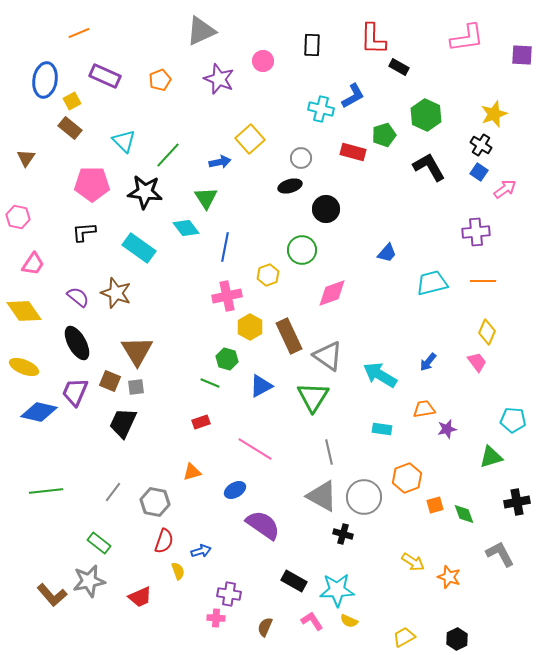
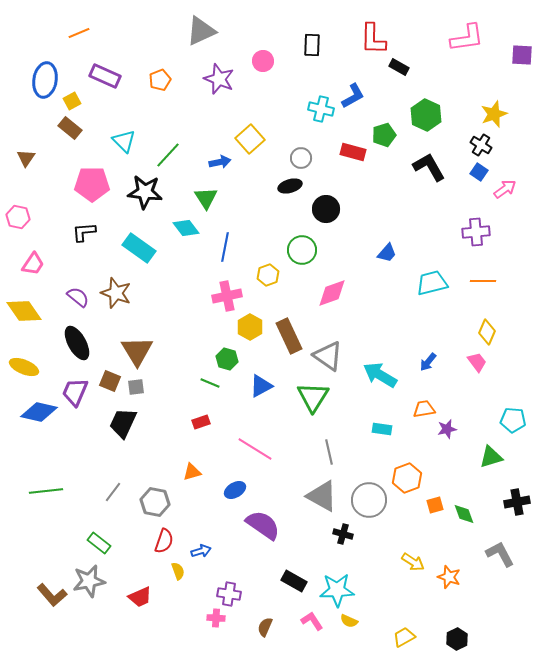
gray circle at (364, 497): moved 5 px right, 3 px down
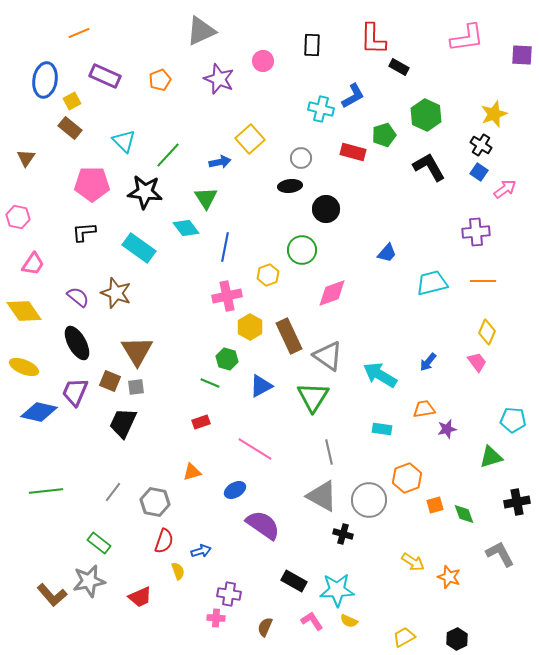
black ellipse at (290, 186): rotated 10 degrees clockwise
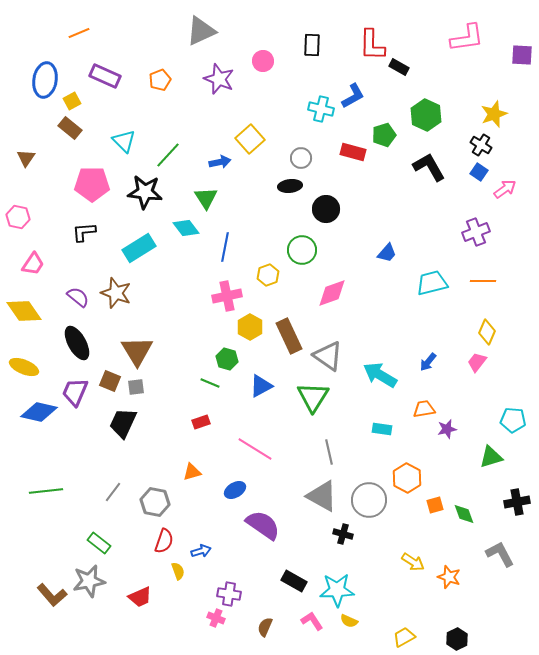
red L-shape at (373, 39): moved 1 px left, 6 px down
purple cross at (476, 232): rotated 16 degrees counterclockwise
cyan rectangle at (139, 248): rotated 68 degrees counterclockwise
pink trapezoid at (477, 362): rotated 105 degrees counterclockwise
orange hexagon at (407, 478): rotated 12 degrees counterclockwise
pink cross at (216, 618): rotated 18 degrees clockwise
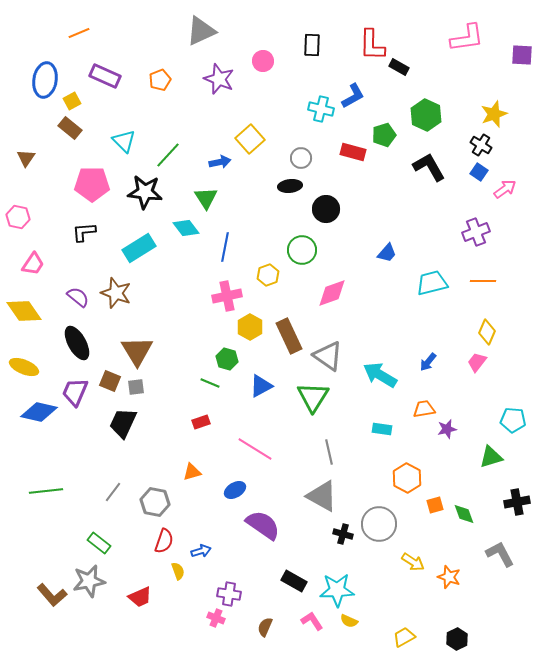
gray circle at (369, 500): moved 10 px right, 24 px down
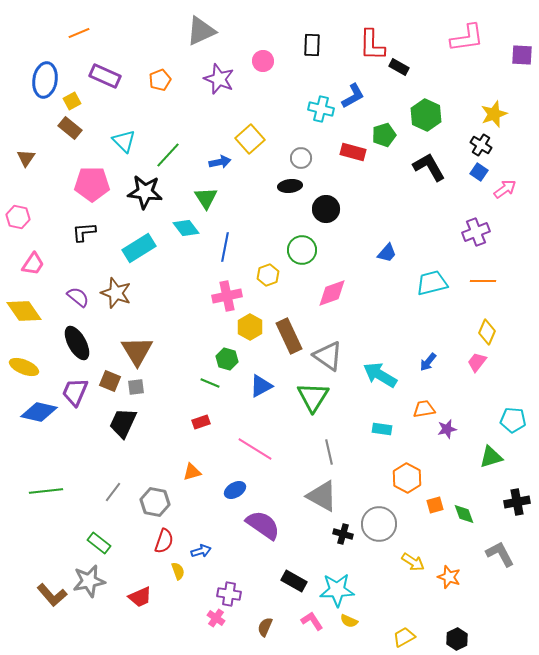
pink cross at (216, 618): rotated 12 degrees clockwise
